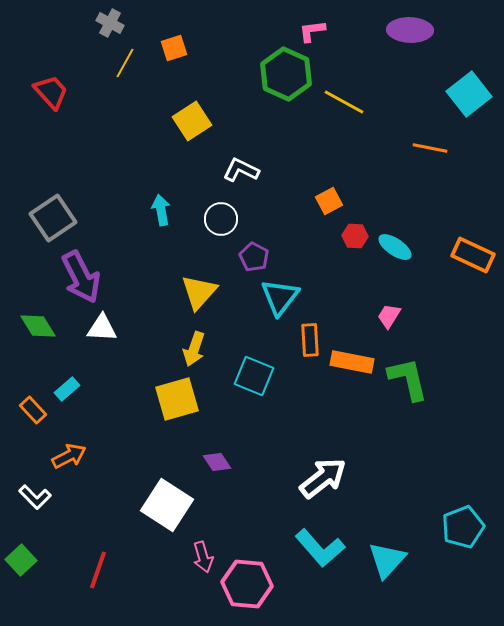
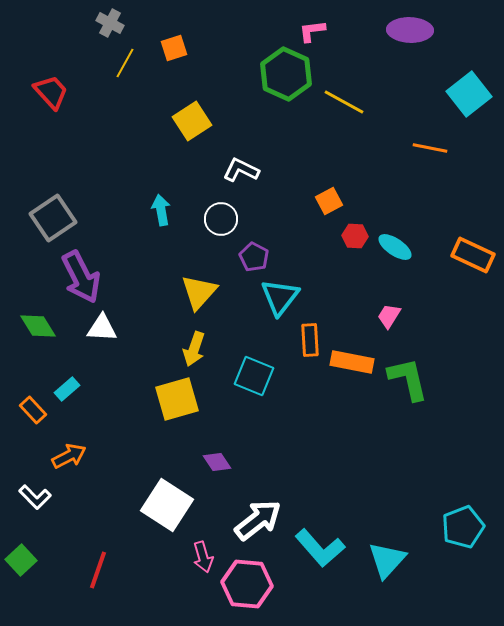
white arrow at (323, 478): moved 65 px left, 42 px down
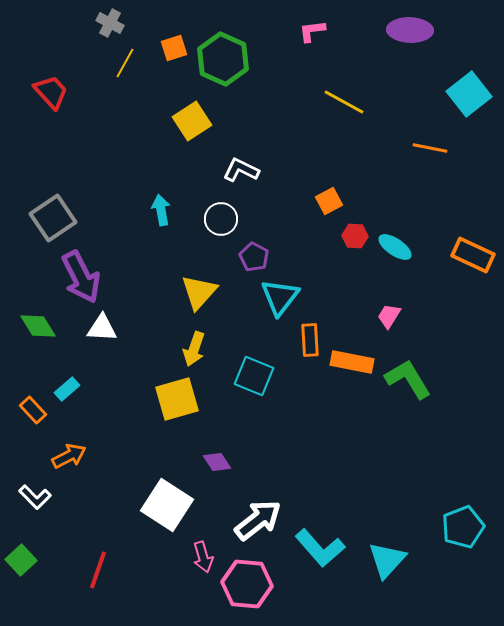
green hexagon at (286, 74): moved 63 px left, 15 px up
green L-shape at (408, 379): rotated 18 degrees counterclockwise
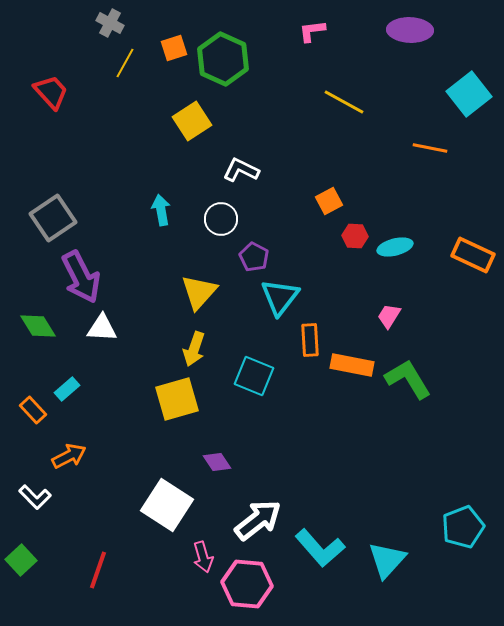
cyan ellipse at (395, 247): rotated 48 degrees counterclockwise
orange rectangle at (352, 362): moved 3 px down
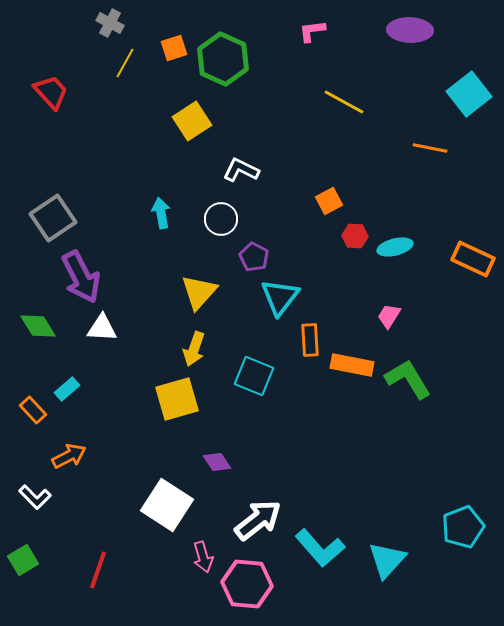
cyan arrow at (161, 210): moved 3 px down
orange rectangle at (473, 255): moved 4 px down
green square at (21, 560): moved 2 px right; rotated 12 degrees clockwise
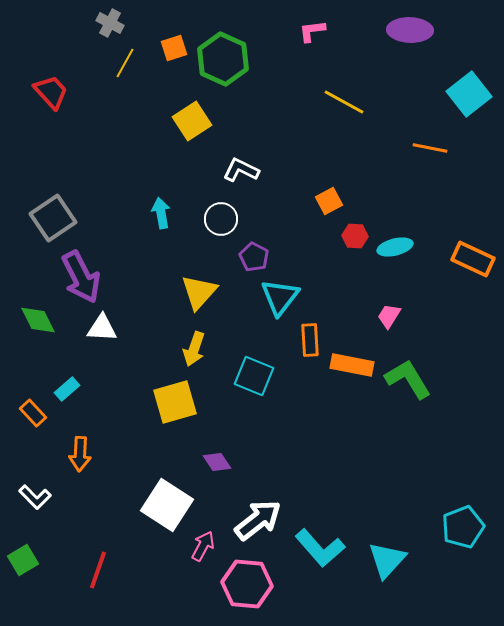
green diamond at (38, 326): moved 6 px up; rotated 6 degrees clockwise
yellow square at (177, 399): moved 2 px left, 3 px down
orange rectangle at (33, 410): moved 3 px down
orange arrow at (69, 456): moved 11 px right, 2 px up; rotated 120 degrees clockwise
pink arrow at (203, 557): moved 11 px up; rotated 136 degrees counterclockwise
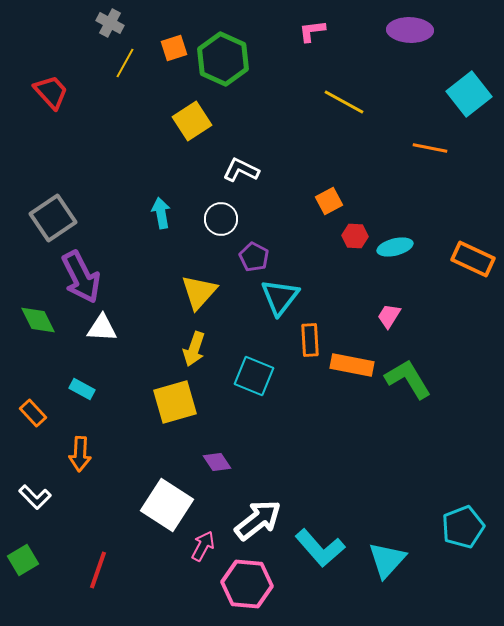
cyan rectangle at (67, 389): moved 15 px right; rotated 70 degrees clockwise
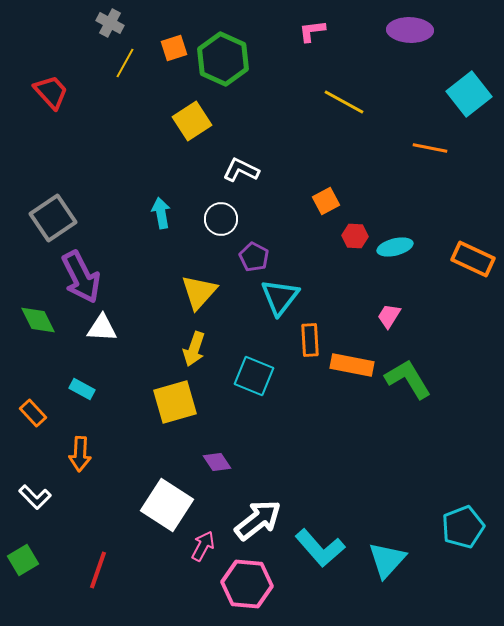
orange square at (329, 201): moved 3 px left
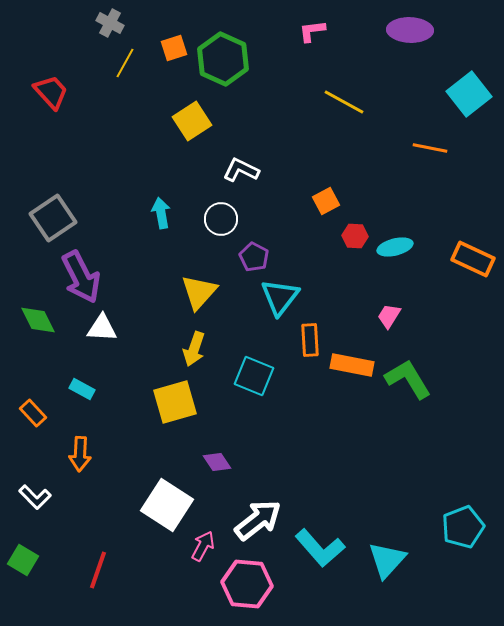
green square at (23, 560): rotated 28 degrees counterclockwise
